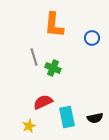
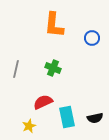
gray line: moved 18 px left, 12 px down; rotated 30 degrees clockwise
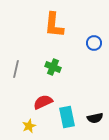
blue circle: moved 2 px right, 5 px down
green cross: moved 1 px up
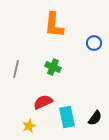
black semicircle: rotated 42 degrees counterclockwise
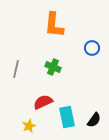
blue circle: moved 2 px left, 5 px down
black semicircle: moved 1 px left, 2 px down
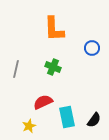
orange L-shape: moved 4 px down; rotated 8 degrees counterclockwise
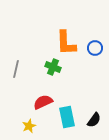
orange L-shape: moved 12 px right, 14 px down
blue circle: moved 3 px right
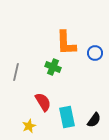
blue circle: moved 5 px down
gray line: moved 3 px down
red semicircle: rotated 84 degrees clockwise
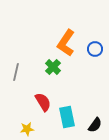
orange L-shape: rotated 36 degrees clockwise
blue circle: moved 4 px up
green cross: rotated 21 degrees clockwise
black semicircle: moved 1 px right, 5 px down
yellow star: moved 2 px left, 3 px down; rotated 16 degrees clockwise
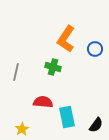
orange L-shape: moved 4 px up
green cross: rotated 28 degrees counterclockwise
red semicircle: rotated 54 degrees counterclockwise
black semicircle: moved 1 px right
yellow star: moved 5 px left; rotated 24 degrees counterclockwise
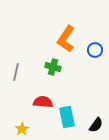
blue circle: moved 1 px down
